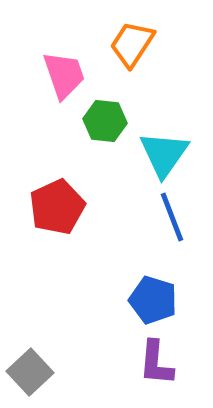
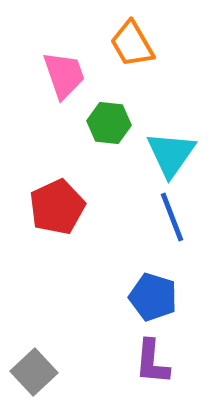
orange trapezoid: rotated 63 degrees counterclockwise
green hexagon: moved 4 px right, 2 px down
cyan triangle: moved 7 px right
blue pentagon: moved 3 px up
purple L-shape: moved 4 px left, 1 px up
gray square: moved 4 px right
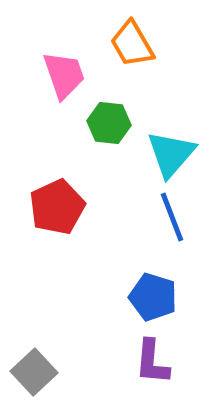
cyan triangle: rotated 6 degrees clockwise
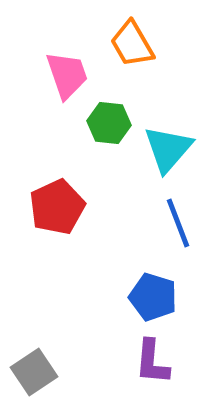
pink trapezoid: moved 3 px right
cyan triangle: moved 3 px left, 5 px up
blue line: moved 6 px right, 6 px down
gray square: rotated 9 degrees clockwise
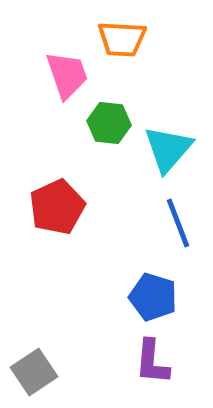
orange trapezoid: moved 10 px left, 5 px up; rotated 57 degrees counterclockwise
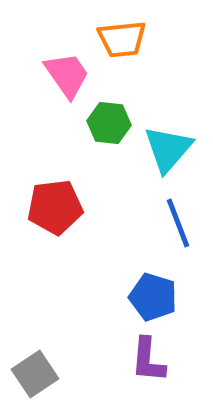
orange trapezoid: rotated 9 degrees counterclockwise
pink trapezoid: rotated 16 degrees counterclockwise
red pentagon: moved 2 px left; rotated 18 degrees clockwise
purple L-shape: moved 4 px left, 2 px up
gray square: moved 1 px right, 2 px down
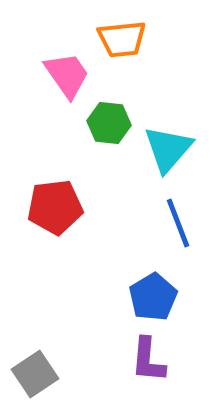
blue pentagon: rotated 24 degrees clockwise
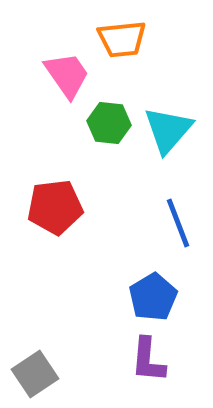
cyan triangle: moved 19 px up
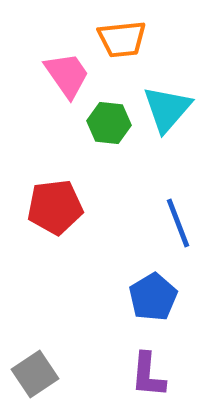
cyan triangle: moved 1 px left, 21 px up
purple L-shape: moved 15 px down
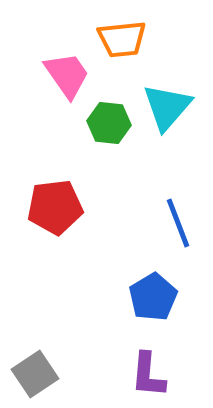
cyan triangle: moved 2 px up
